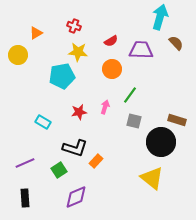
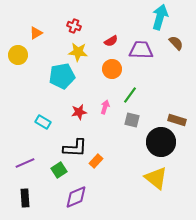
gray square: moved 2 px left, 1 px up
black L-shape: rotated 15 degrees counterclockwise
yellow triangle: moved 4 px right
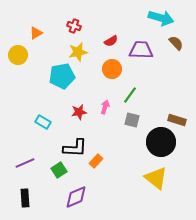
cyan arrow: moved 1 px right, 1 px down; rotated 90 degrees clockwise
yellow star: rotated 18 degrees counterclockwise
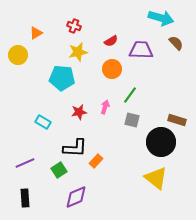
cyan pentagon: moved 2 px down; rotated 15 degrees clockwise
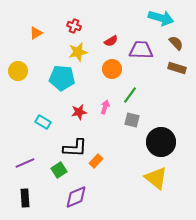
yellow circle: moved 16 px down
brown rectangle: moved 52 px up
